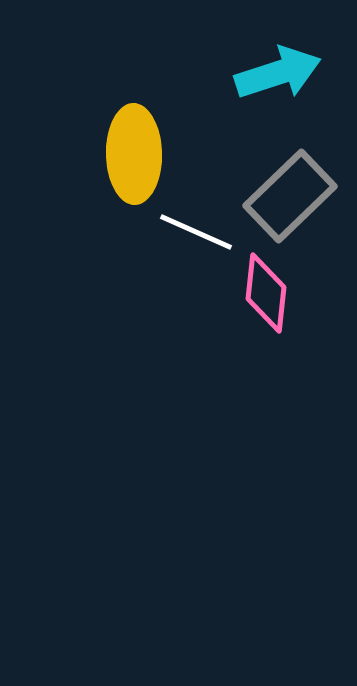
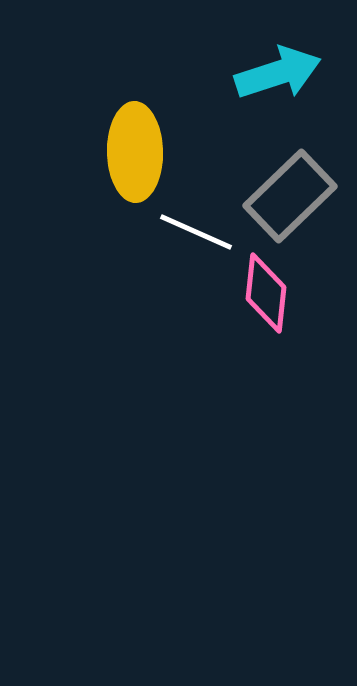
yellow ellipse: moved 1 px right, 2 px up
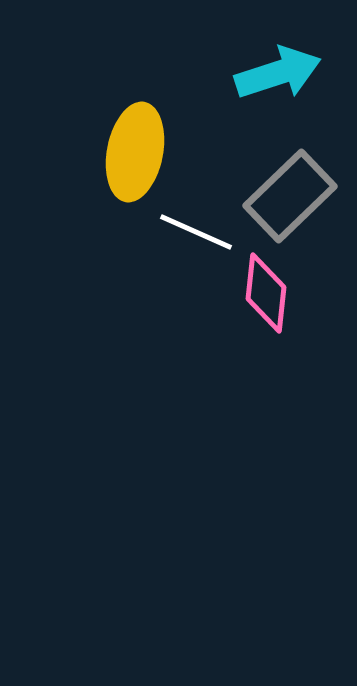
yellow ellipse: rotated 12 degrees clockwise
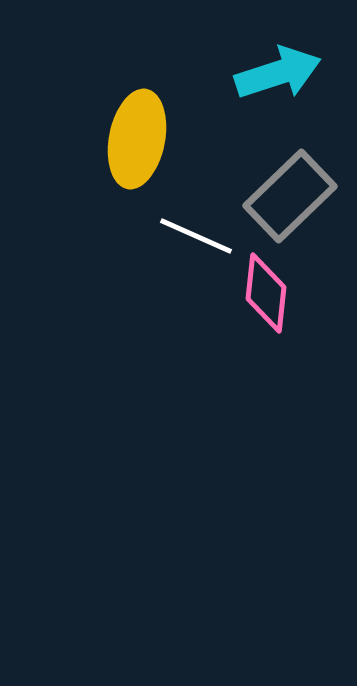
yellow ellipse: moved 2 px right, 13 px up
white line: moved 4 px down
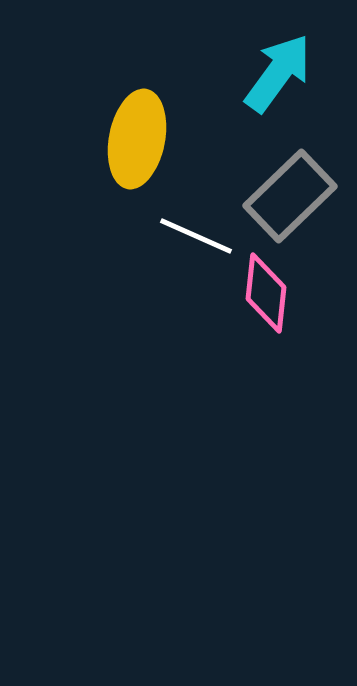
cyan arrow: rotated 36 degrees counterclockwise
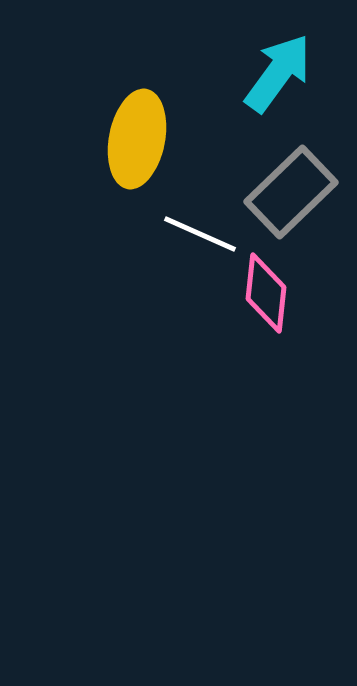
gray rectangle: moved 1 px right, 4 px up
white line: moved 4 px right, 2 px up
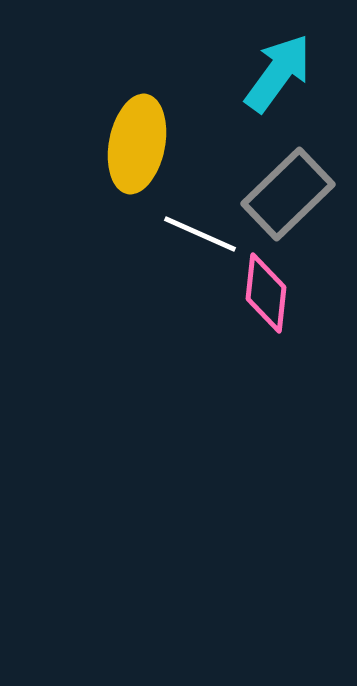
yellow ellipse: moved 5 px down
gray rectangle: moved 3 px left, 2 px down
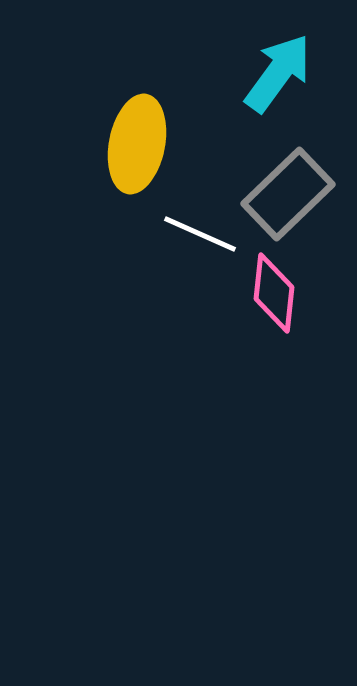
pink diamond: moved 8 px right
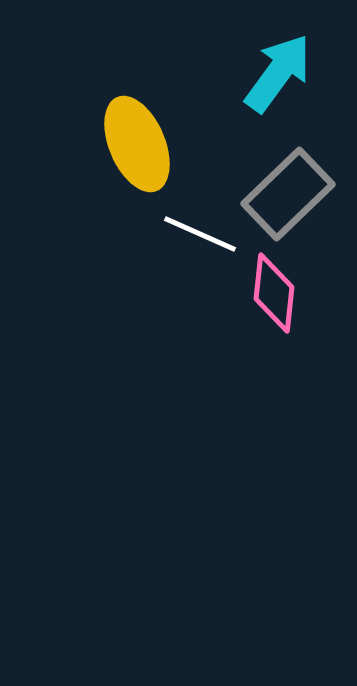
yellow ellipse: rotated 34 degrees counterclockwise
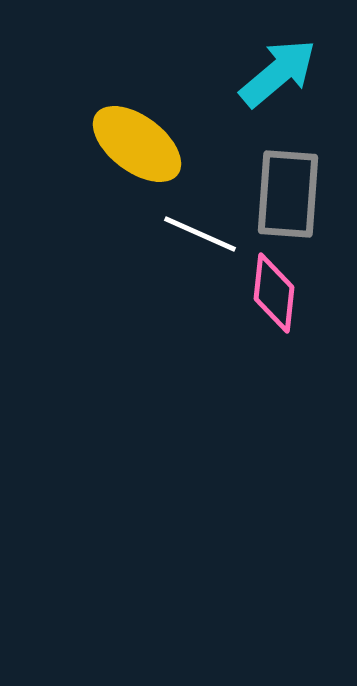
cyan arrow: rotated 14 degrees clockwise
yellow ellipse: rotated 30 degrees counterclockwise
gray rectangle: rotated 42 degrees counterclockwise
